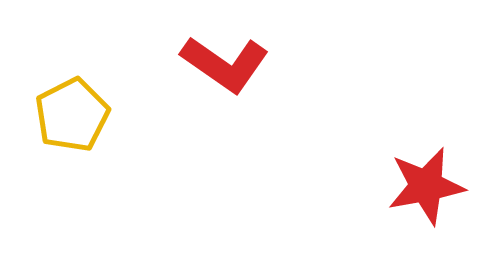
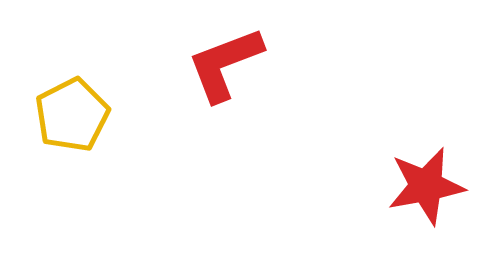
red L-shape: rotated 124 degrees clockwise
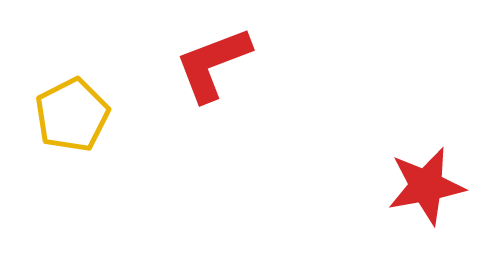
red L-shape: moved 12 px left
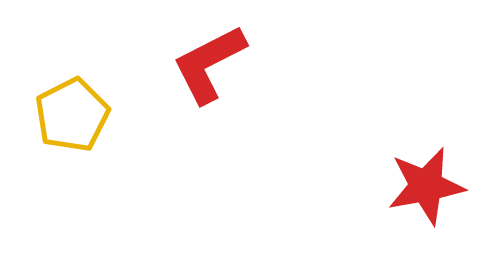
red L-shape: moved 4 px left; rotated 6 degrees counterclockwise
